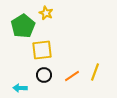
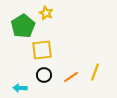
orange line: moved 1 px left, 1 px down
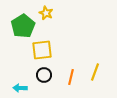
orange line: rotated 42 degrees counterclockwise
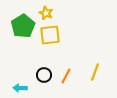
yellow square: moved 8 px right, 15 px up
orange line: moved 5 px left, 1 px up; rotated 14 degrees clockwise
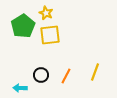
black circle: moved 3 px left
